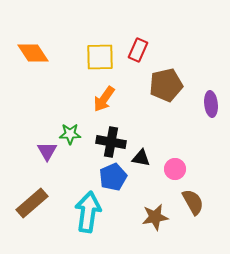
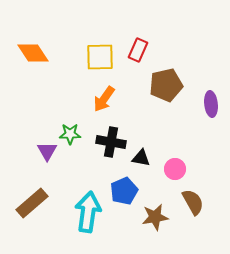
blue pentagon: moved 11 px right, 14 px down
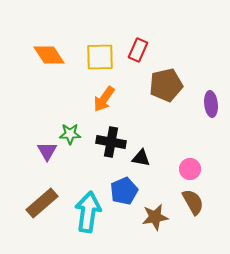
orange diamond: moved 16 px right, 2 px down
pink circle: moved 15 px right
brown rectangle: moved 10 px right
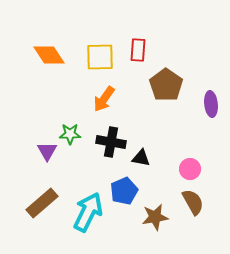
red rectangle: rotated 20 degrees counterclockwise
brown pentagon: rotated 24 degrees counterclockwise
cyan arrow: rotated 18 degrees clockwise
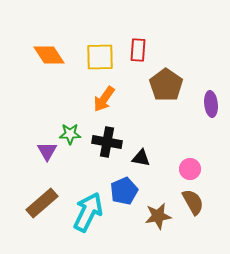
black cross: moved 4 px left
brown star: moved 3 px right, 1 px up
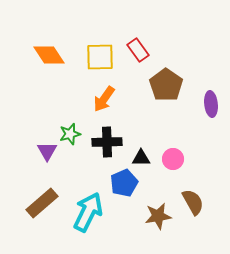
red rectangle: rotated 40 degrees counterclockwise
green star: rotated 15 degrees counterclockwise
black cross: rotated 12 degrees counterclockwise
black triangle: rotated 12 degrees counterclockwise
pink circle: moved 17 px left, 10 px up
blue pentagon: moved 8 px up
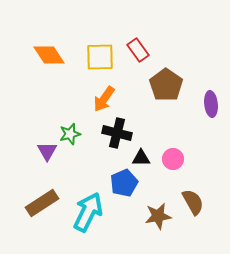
black cross: moved 10 px right, 9 px up; rotated 16 degrees clockwise
brown rectangle: rotated 8 degrees clockwise
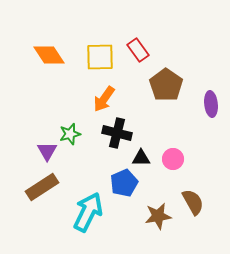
brown rectangle: moved 16 px up
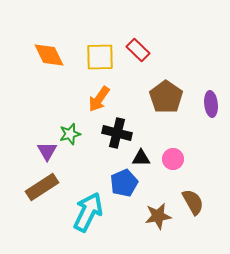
red rectangle: rotated 10 degrees counterclockwise
orange diamond: rotated 8 degrees clockwise
brown pentagon: moved 12 px down
orange arrow: moved 5 px left
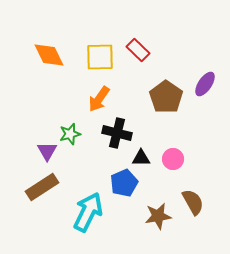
purple ellipse: moved 6 px left, 20 px up; rotated 40 degrees clockwise
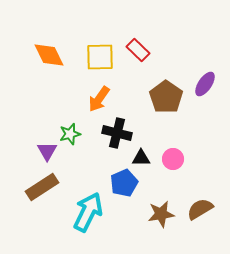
brown semicircle: moved 7 px right, 7 px down; rotated 92 degrees counterclockwise
brown star: moved 3 px right, 2 px up
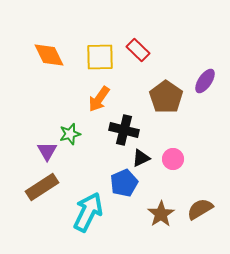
purple ellipse: moved 3 px up
black cross: moved 7 px right, 3 px up
black triangle: rotated 24 degrees counterclockwise
brown star: rotated 24 degrees counterclockwise
